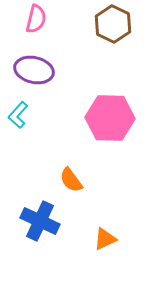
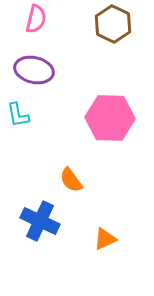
cyan L-shape: rotated 52 degrees counterclockwise
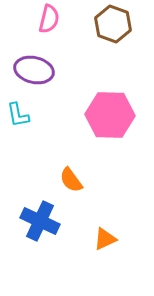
pink semicircle: moved 13 px right
brown hexagon: rotated 6 degrees counterclockwise
pink hexagon: moved 3 px up
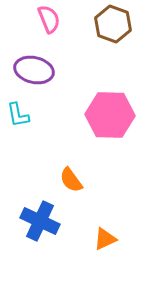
pink semicircle: rotated 36 degrees counterclockwise
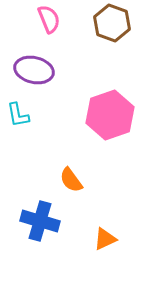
brown hexagon: moved 1 px left, 1 px up
pink hexagon: rotated 21 degrees counterclockwise
blue cross: rotated 9 degrees counterclockwise
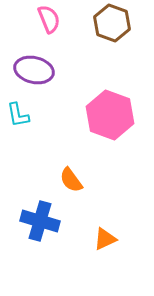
pink hexagon: rotated 21 degrees counterclockwise
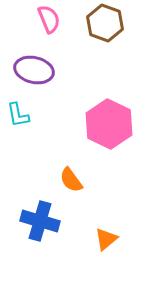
brown hexagon: moved 7 px left
pink hexagon: moved 1 px left, 9 px down; rotated 6 degrees clockwise
orange triangle: moved 1 px right; rotated 15 degrees counterclockwise
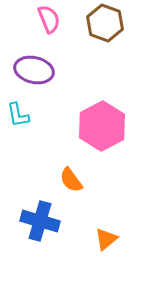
pink hexagon: moved 7 px left, 2 px down; rotated 6 degrees clockwise
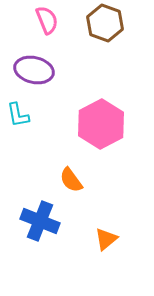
pink semicircle: moved 2 px left, 1 px down
pink hexagon: moved 1 px left, 2 px up
blue cross: rotated 6 degrees clockwise
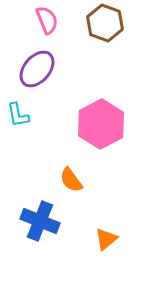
purple ellipse: moved 3 px right, 1 px up; rotated 63 degrees counterclockwise
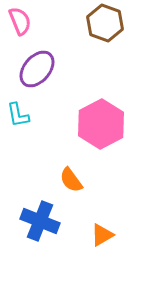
pink semicircle: moved 27 px left, 1 px down
orange triangle: moved 4 px left, 4 px up; rotated 10 degrees clockwise
